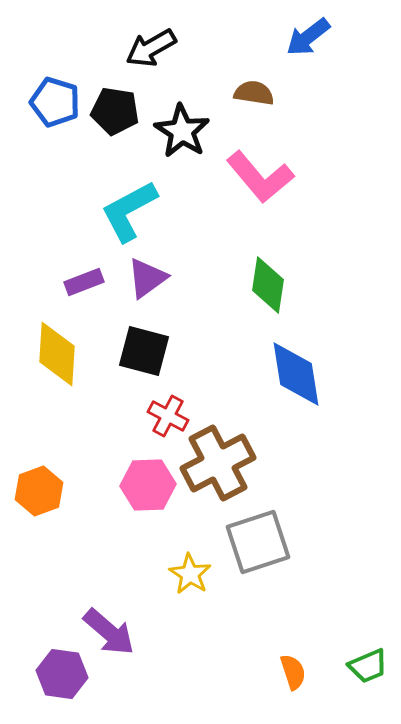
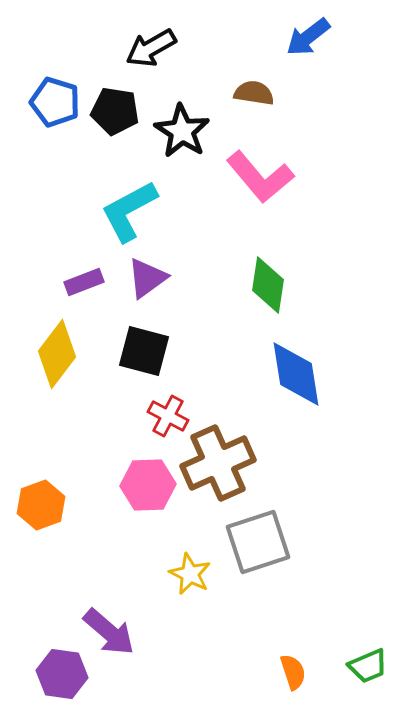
yellow diamond: rotated 34 degrees clockwise
brown cross: rotated 4 degrees clockwise
orange hexagon: moved 2 px right, 14 px down
yellow star: rotated 6 degrees counterclockwise
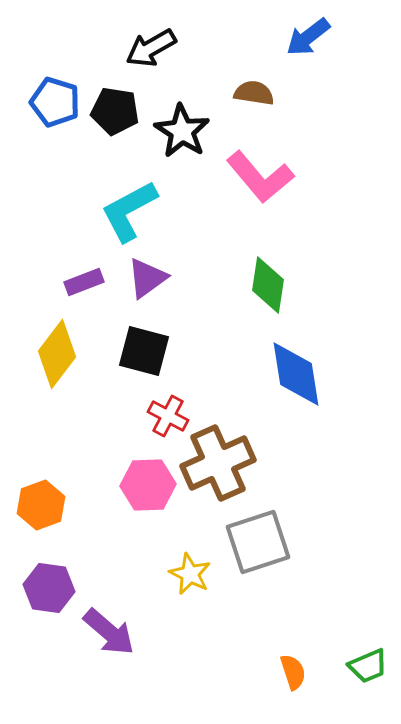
purple hexagon: moved 13 px left, 86 px up
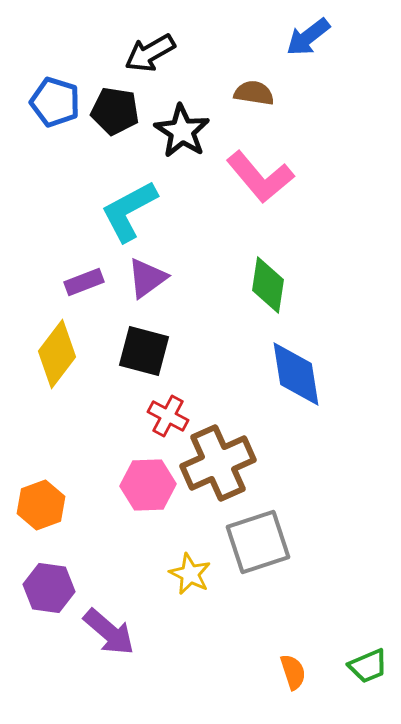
black arrow: moved 1 px left, 5 px down
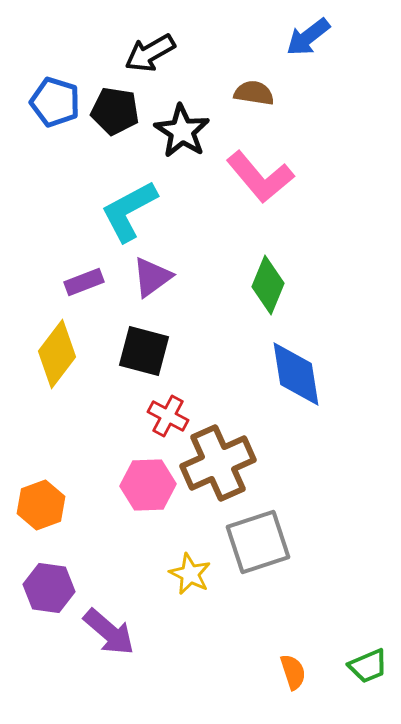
purple triangle: moved 5 px right, 1 px up
green diamond: rotated 14 degrees clockwise
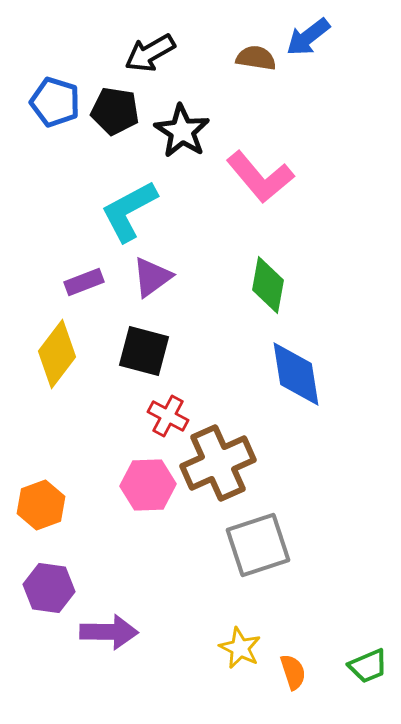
brown semicircle: moved 2 px right, 35 px up
green diamond: rotated 12 degrees counterclockwise
gray square: moved 3 px down
yellow star: moved 50 px right, 74 px down
purple arrow: rotated 40 degrees counterclockwise
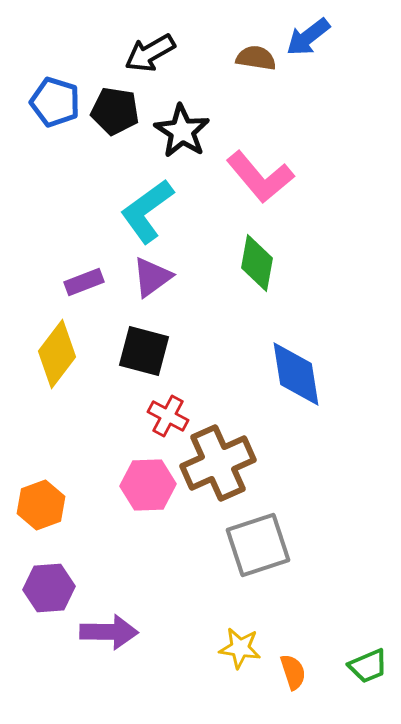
cyan L-shape: moved 18 px right; rotated 8 degrees counterclockwise
green diamond: moved 11 px left, 22 px up
purple hexagon: rotated 12 degrees counterclockwise
yellow star: rotated 18 degrees counterclockwise
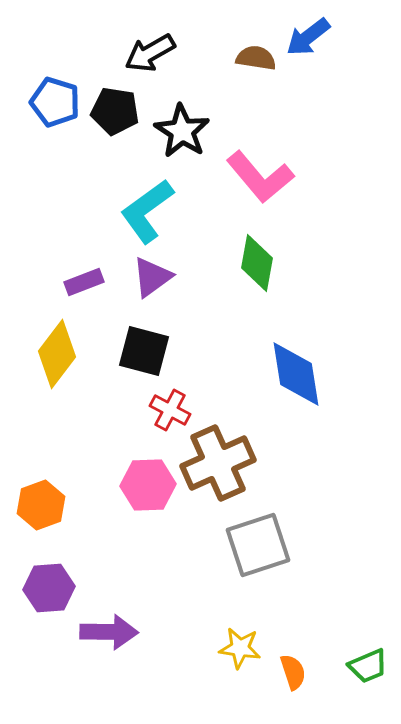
red cross: moved 2 px right, 6 px up
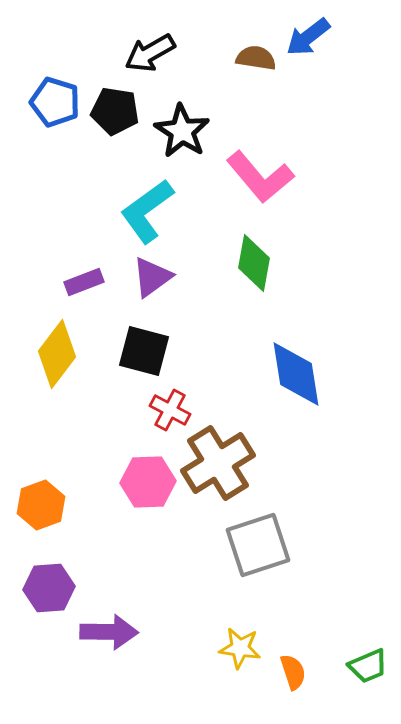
green diamond: moved 3 px left
brown cross: rotated 8 degrees counterclockwise
pink hexagon: moved 3 px up
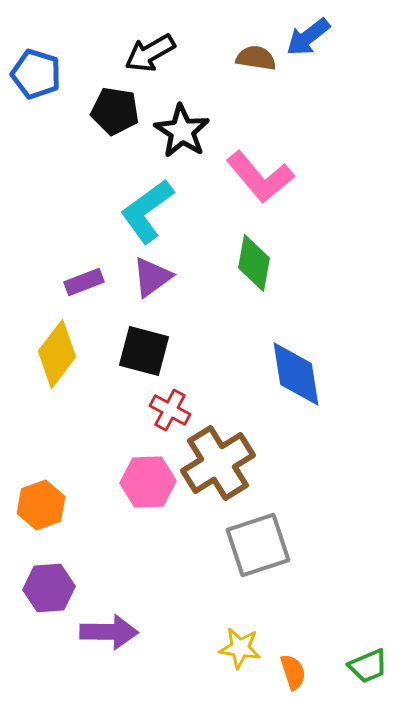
blue pentagon: moved 19 px left, 28 px up
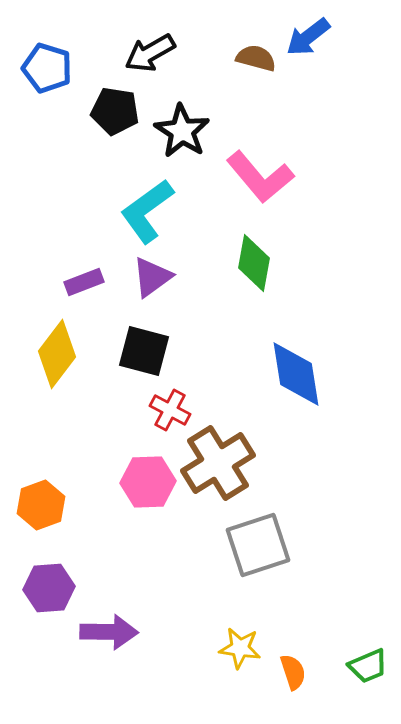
brown semicircle: rotated 6 degrees clockwise
blue pentagon: moved 11 px right, 6 px up
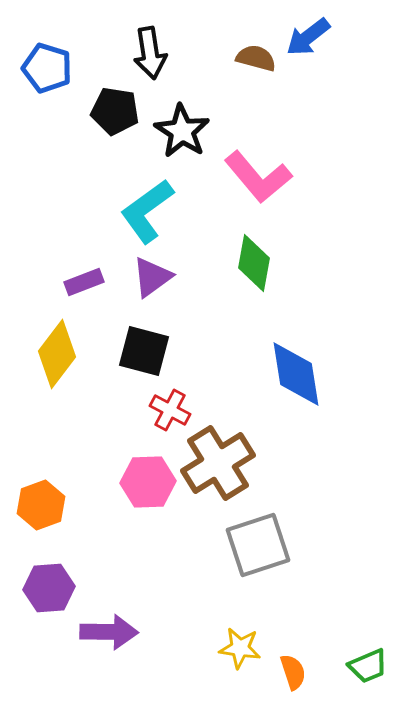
black arrow: rotated 69 degrees counterclockwise
pink L-shape: moved 2 px left
